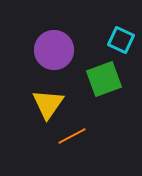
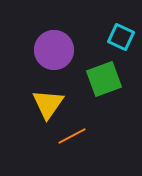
cyan square: moved 3 px up
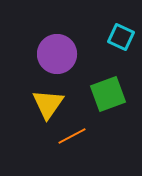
purple circle: moved 3 px right, 4 px down
green square: moved 4 px right, 15 px down
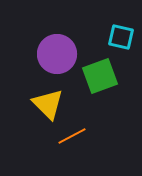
cyan square: rotated 12 degrees counterclockwise
green square: moved 8 px left, 18 px up
yellow triangle: rotated 20 degrees counterclockwise
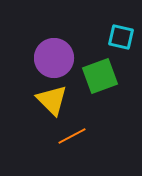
purple circle: moved 3 px left, 4 px down
yellow triangle: moved 4 px right, 4 px up
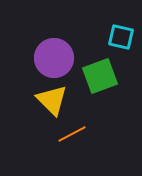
orange line: moved 2 px up
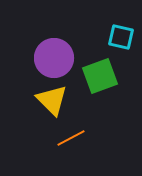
orange line: moved 1 px left, 4 px down
